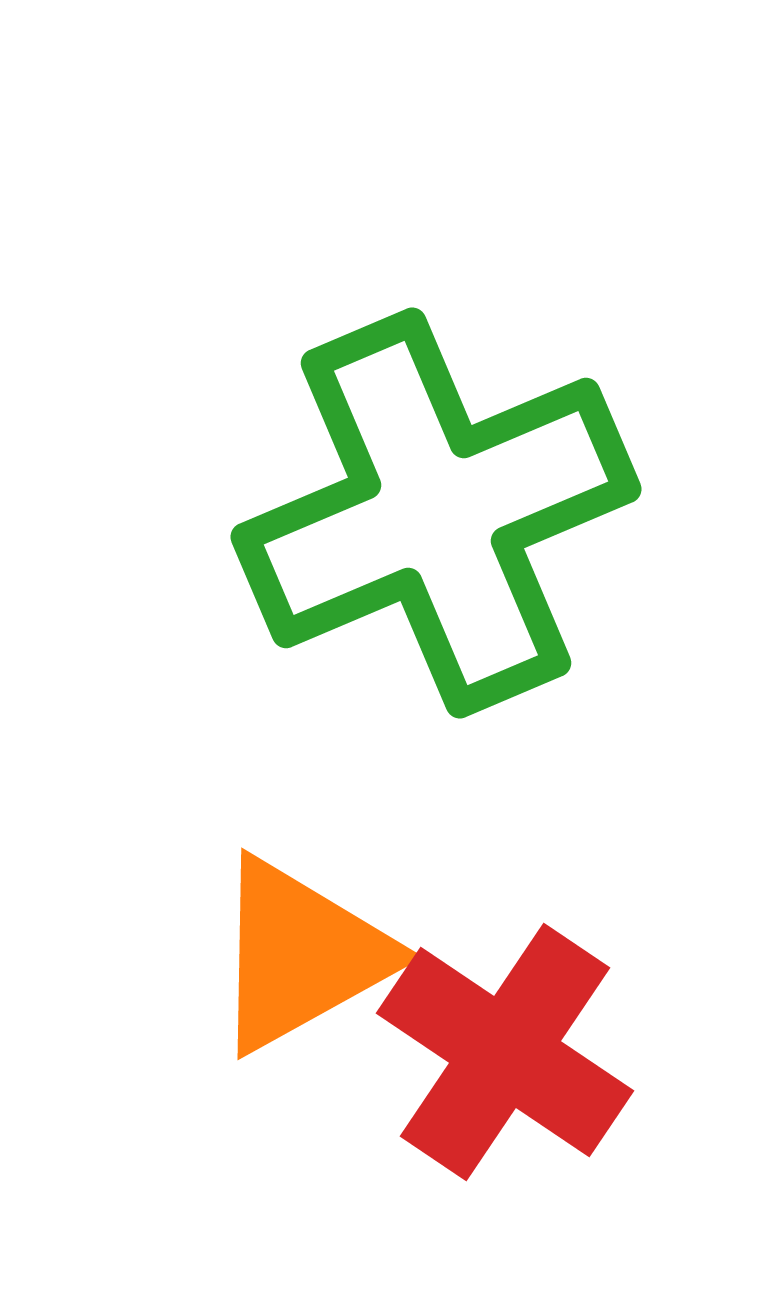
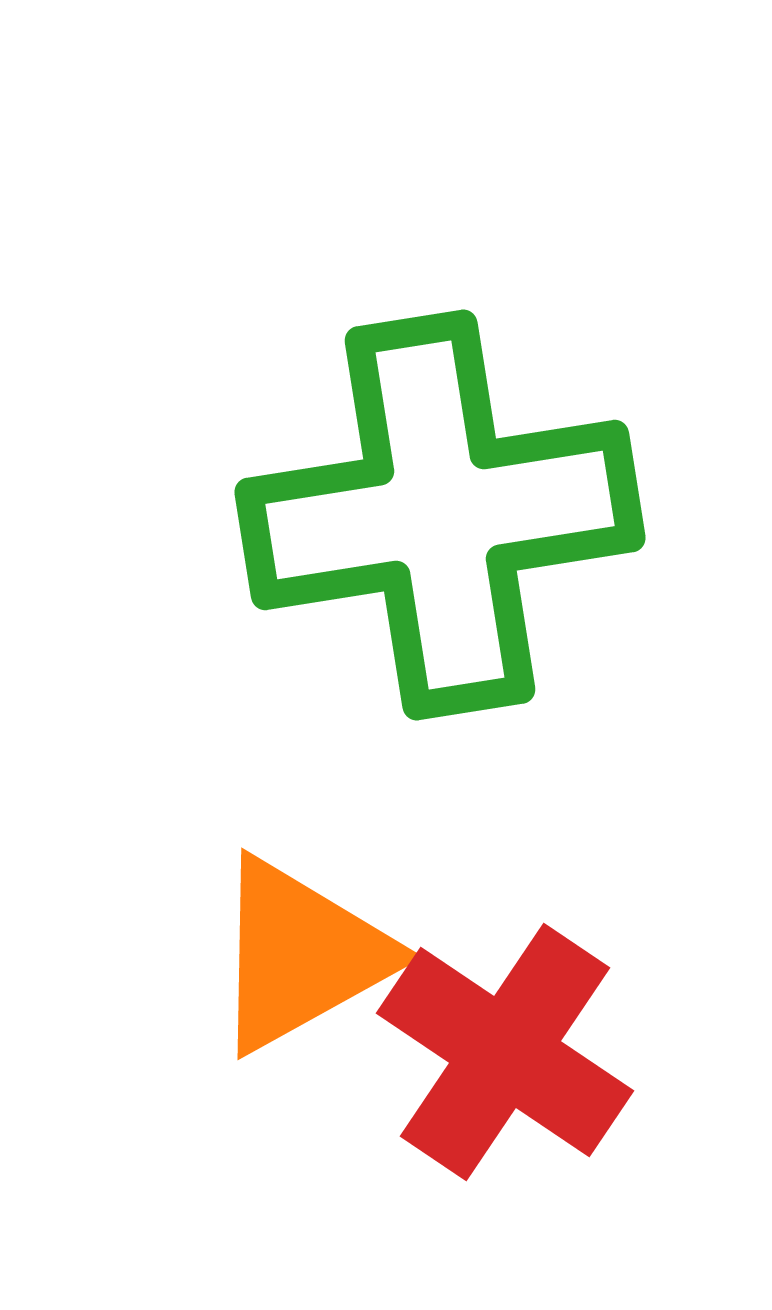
green cross: moved 4 px right, 2 px down; rotated 14 degrees clockwise
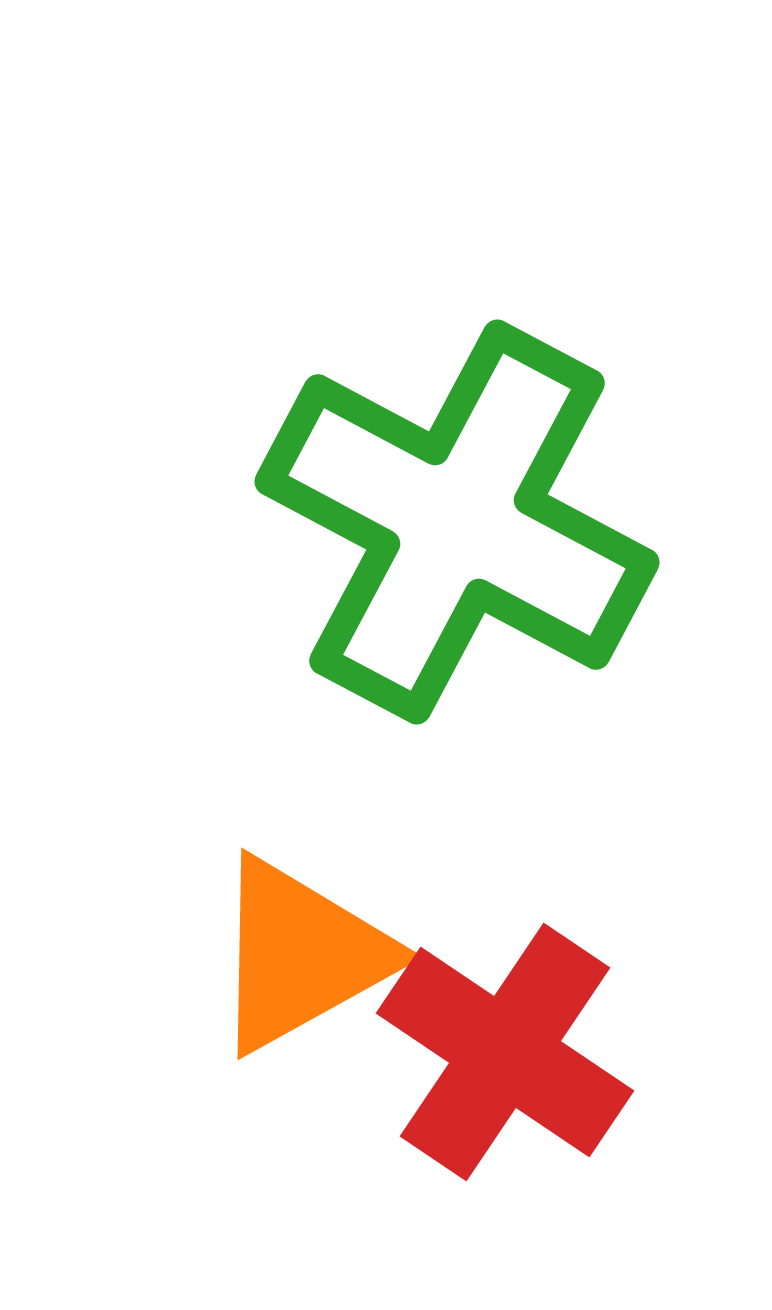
green cross: moved 17 px right, 7 px down; rotated 37 degrees clockwise
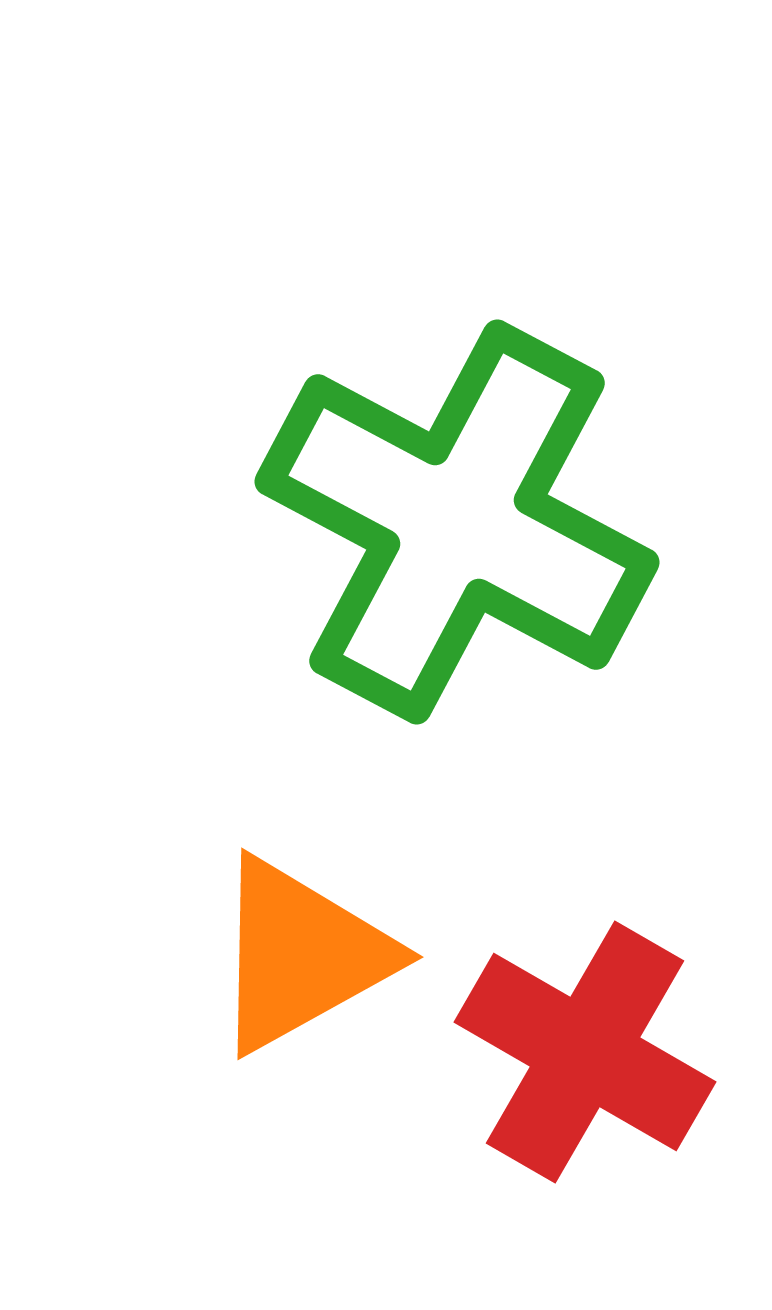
red cross: moved 80 px right; rotated 4 degrees counterclockwise
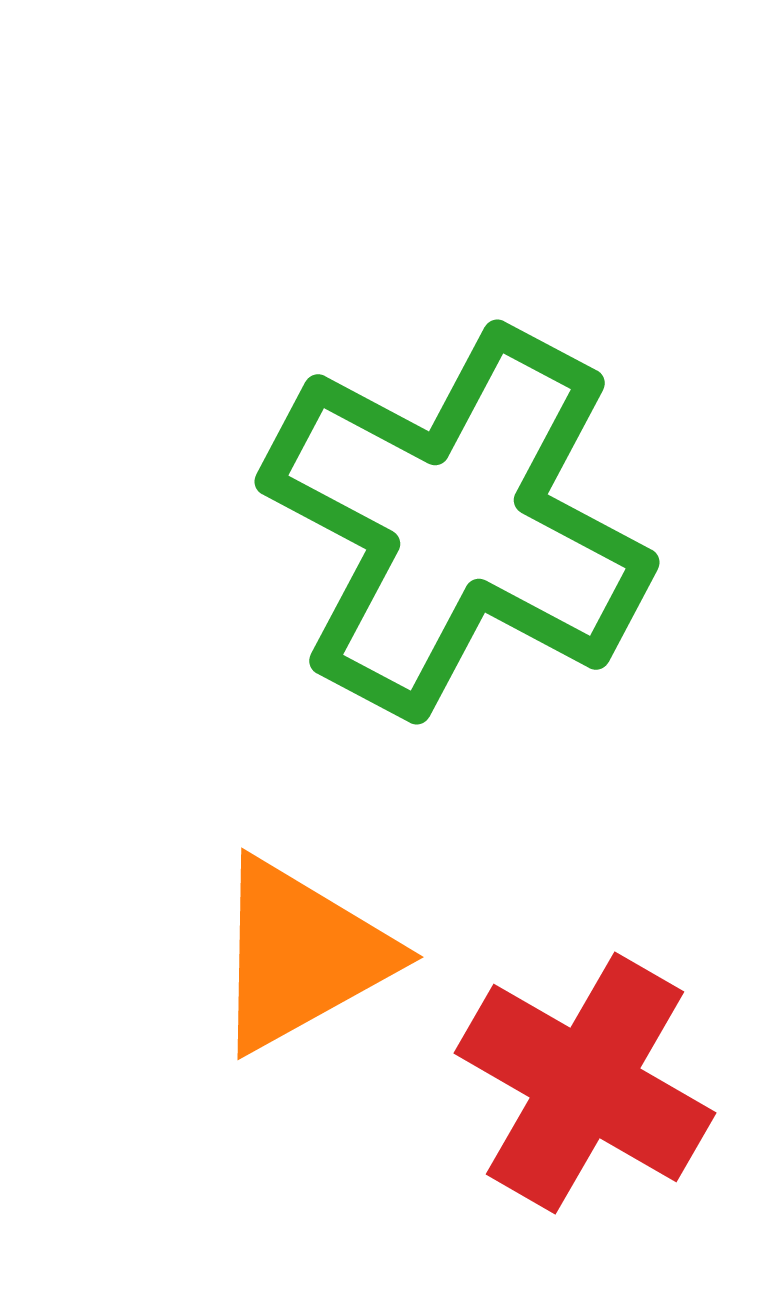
red cross: moved 31 px down
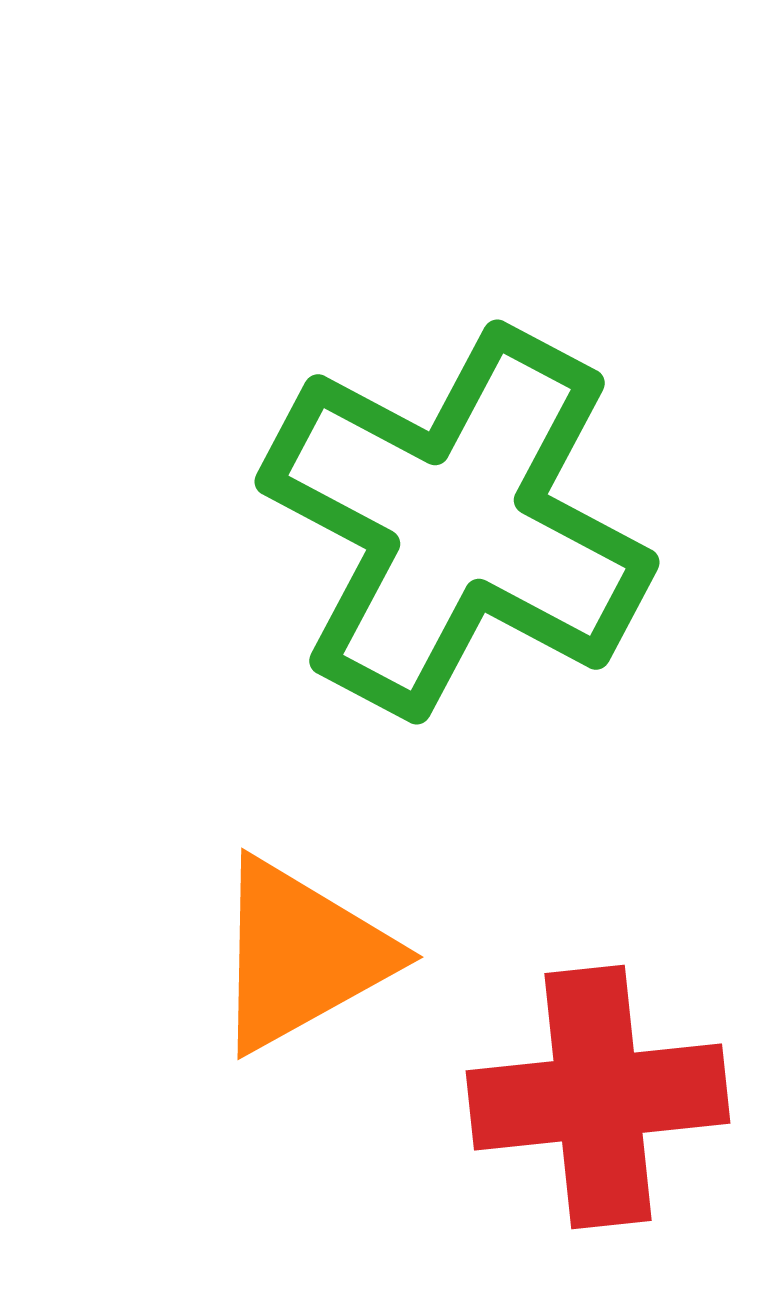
red cross: moved 13 px right, 14 px down; rotated 36 degrees counterclockwise
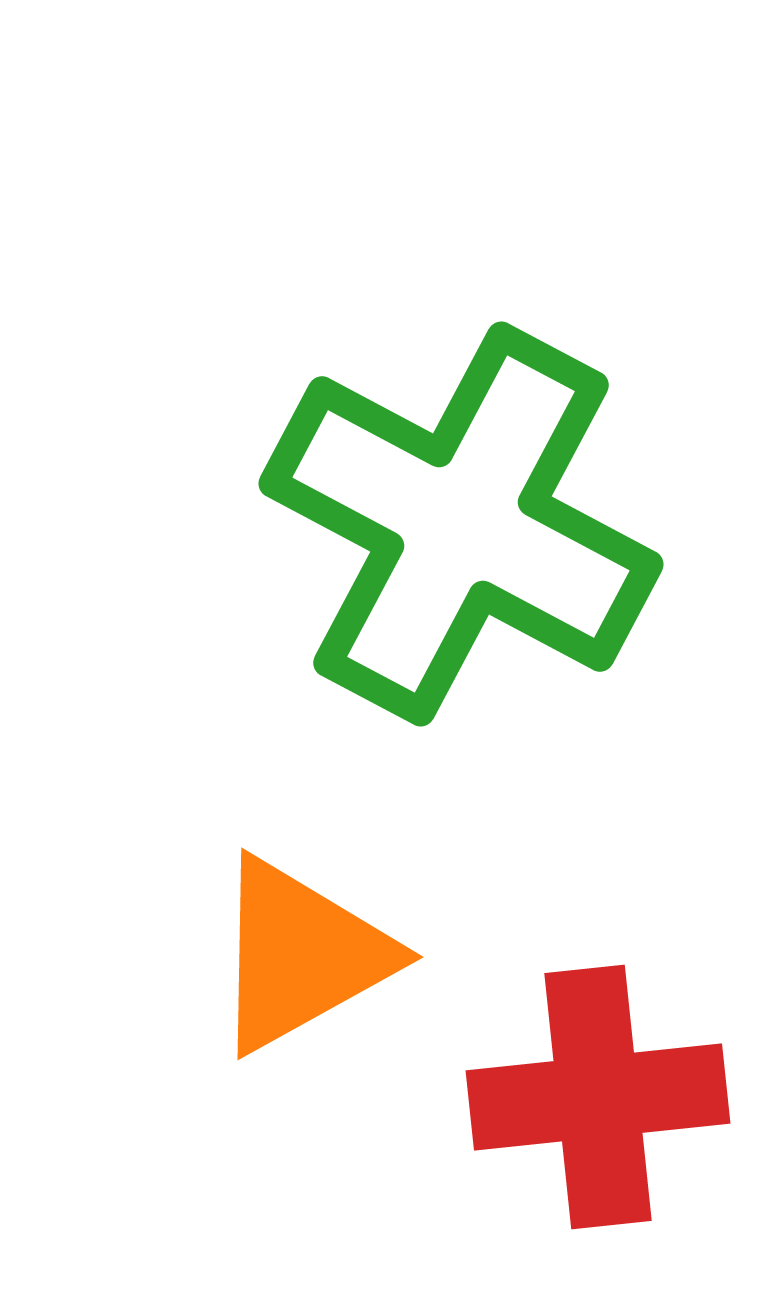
green cross: moved 4 px right, 2 px down
